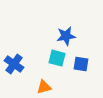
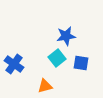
cyan square: rotated 36 degrees clockwise
blue square: moved 1 px up
orange triangle: moved 1 px right, 1 px up
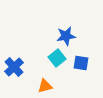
blue cross: moved 3 px down; rotated 12 degrees clockwise
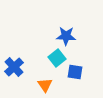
blue star: rotated 12 degrees clockwise
blue square: moved 6 px left, 9 px down
orange triangle: moved 1 px up; rotated 49 degrees counterclockwise
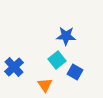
cyan square: moved 2 px down
blue square: rotated 21 degrees clockwise
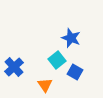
blue star: moved 5 px right, 2 px down; rotated 18 degrees clockwise
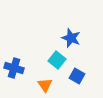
cyan square: rotated 12 degrees counterclockwise
blue cross: moved 1 px down; rotated 30 degrees counterclockwise
blue square: moved 2 px right, 4 px down
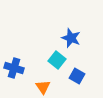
orange triangle: moved 2 px left, 2 px down
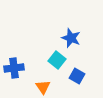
blue cross: rotated 24 degrees counterclockwise
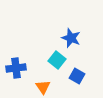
blue cross: moved 2 px right
